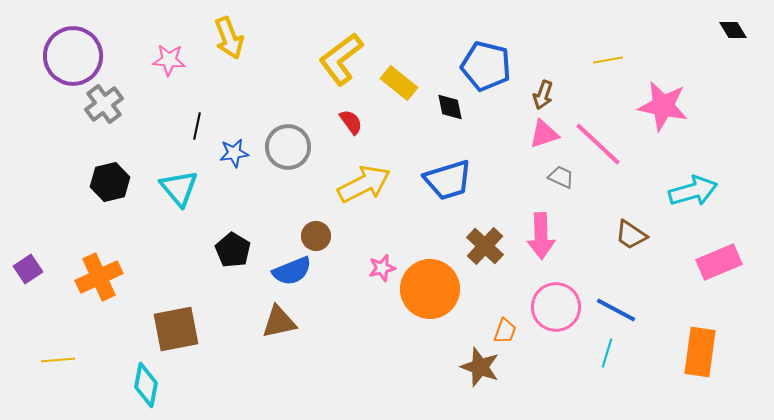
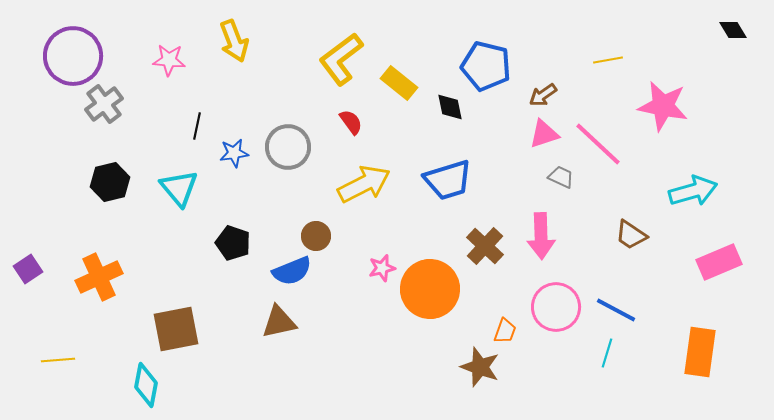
yellow arrow at (229, 38): moved 5 px right, 3 px down
brown arrow at (543, 95): rotated 36 degrees clockwise
black pentagon at (233, 250): moved 7 px up; rotated 12 degrees counterclockwise
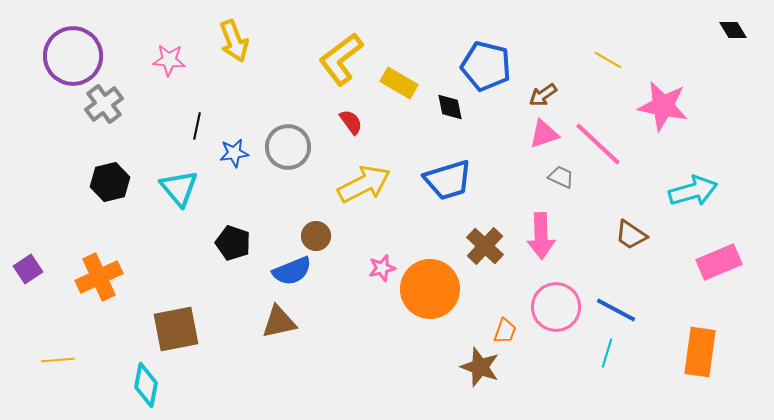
yellow line at (608, 60): rotated 40 degrees clockwise
yellow rectangle at (399, 83): rotated 9 degrees counterclockwise
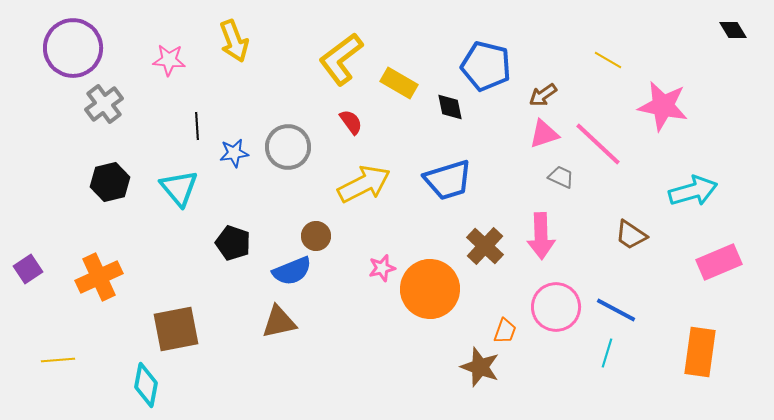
purple circle at (73, 56): moved 8 px up
black line at (197, 126): rotated 16 degrees counterclockwise
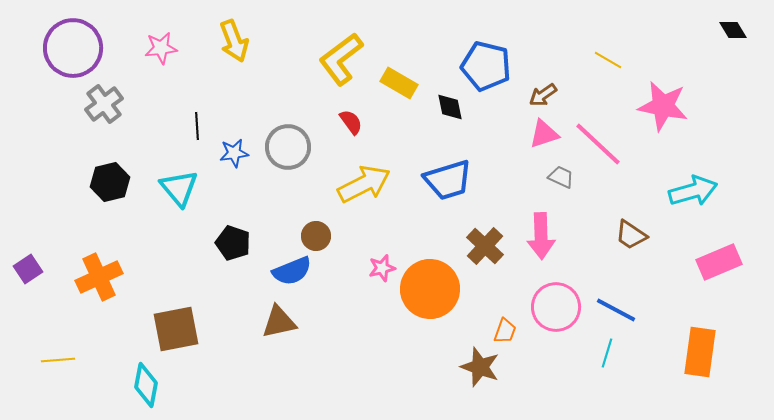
pink star at (169, 60): moved 8 px left, 12 px up; rotated 12 degrees counterclockwise
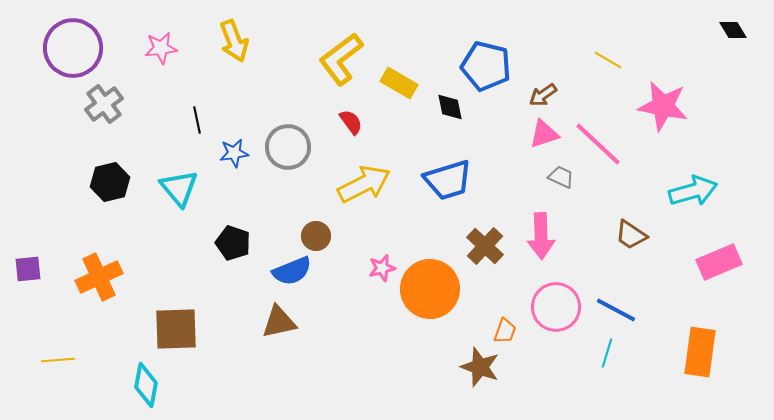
black line at (197, 126): moved 6 px up; rotated 8 degrees counterclockwise
purple square at (28, 269): rotated 28 degrees clockwise
brown square at (176, 329): rotated 9 degrees clockwise
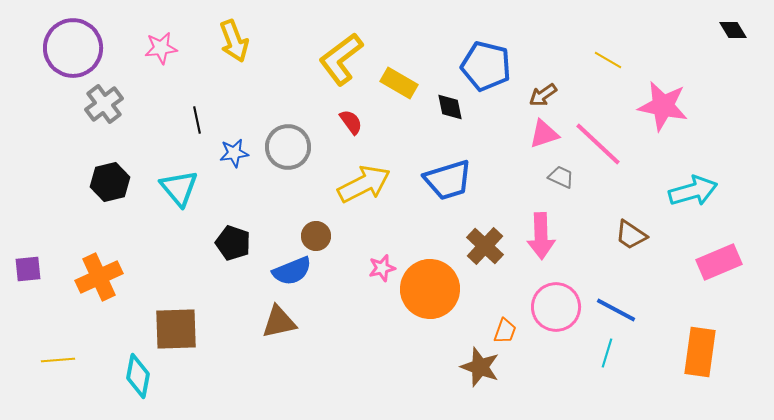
cyan diamond at (146, 385): moved 8 px left, 9 px up
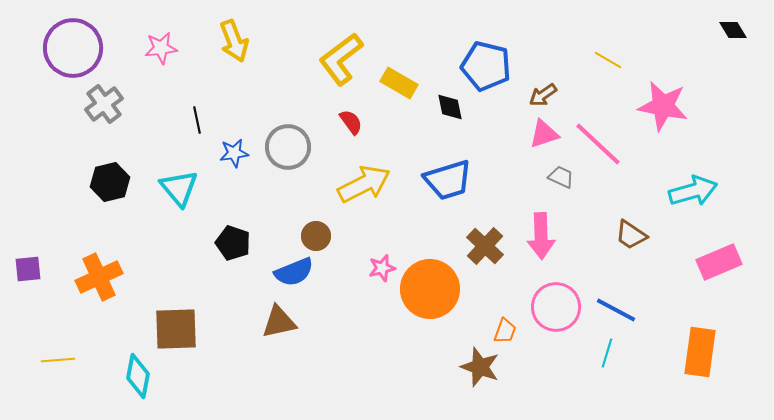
blue semicircle at (292, 271): moved 2 px right, 1 px down
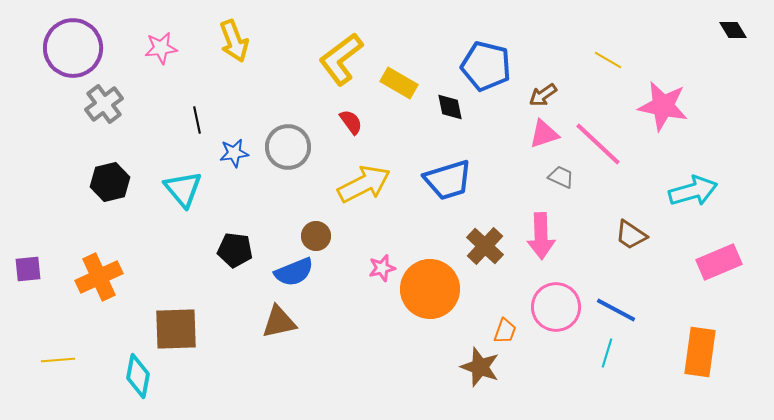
cyan triangle at (179, 188): moved 4 px right, 1 px down
black pentagon at (233, 243): moved 2 px right, 7 px down; rotated 12 degrees counterclockwise
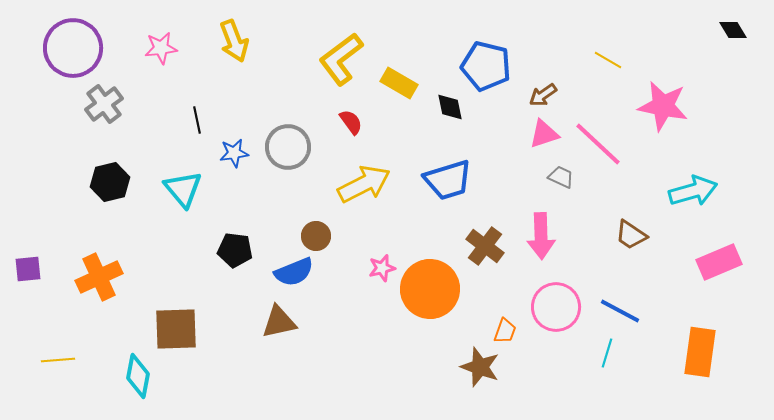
brown cross at (485, 246): rotated 6 degrees counterclockwise
blue line at (616, 310): moved 4 px right, 1 px down
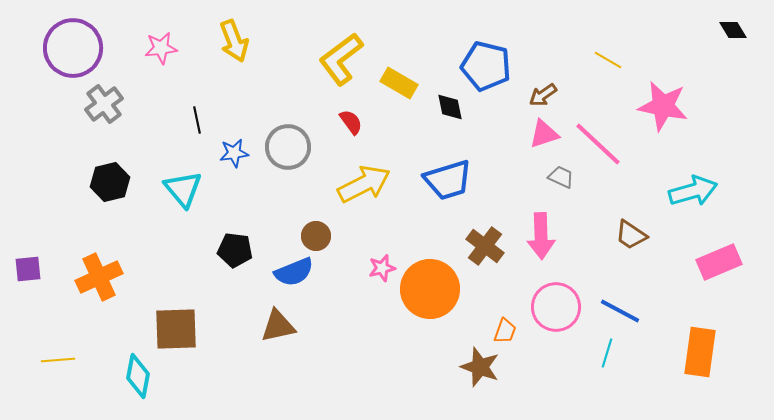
brown triangle at (279, 322): moved 1 px left, 4 px down
